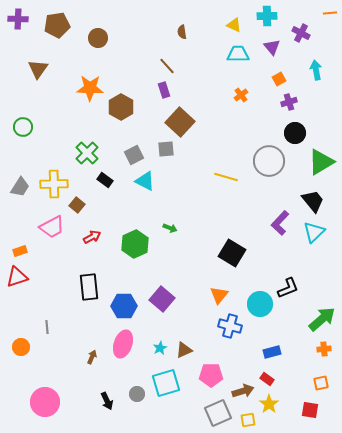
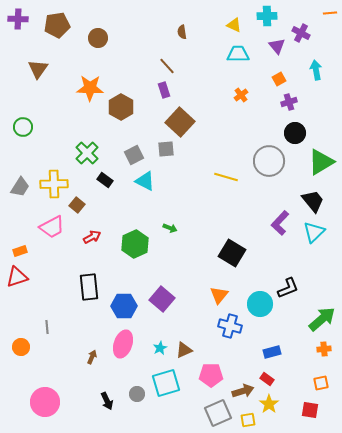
purple triangle at (272, 47): moved 5 px right, 1 px up
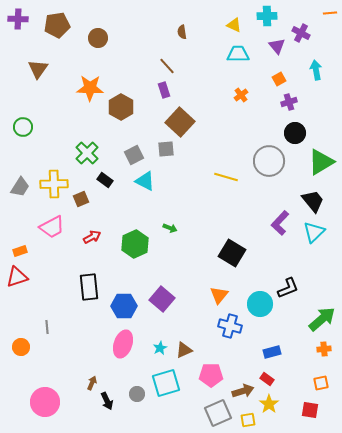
brown square at (77, 205): moved 4 px right, 6 px up; rotated 28 degrees clockwise
brown arrow at (92, 357): moved 26 px down
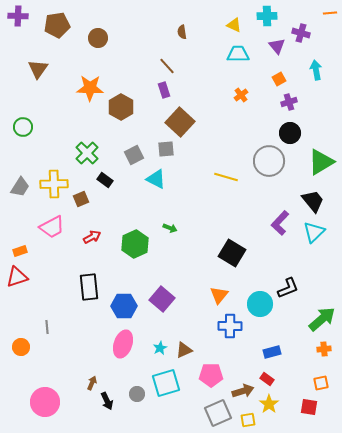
purple cross at (18, 19): moved 3 px up
purple cross at (301, 33): rotated 12 degrees counterclockwise
black circle at (295, 133): moved 5 px left
cyan triangle at (145, 181): moved 11 px right, 2 px up
blue cross at (230, 326): rotated 15 degrees counterclockwise
red square at (310, 410): moved 1 px left, 3 px up
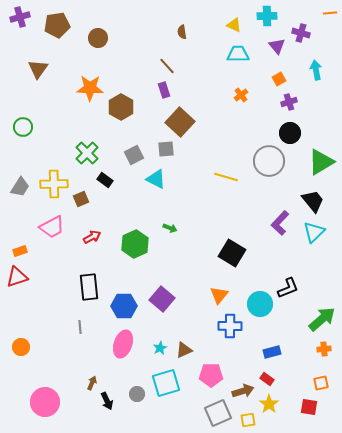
purple cross at (18, 16): moved 2 px right, 1 px down; rotated 18 degrees counterclockwise
gray line at (47, 327): moved 33 px right
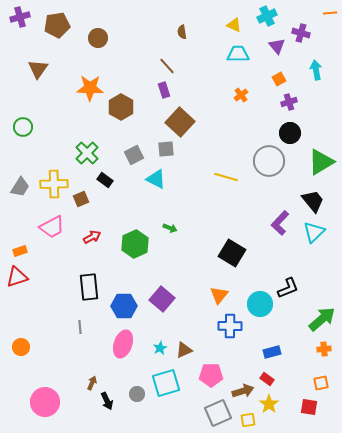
cyan cross at (267, 16): rotated 24 degrees counterclockwise
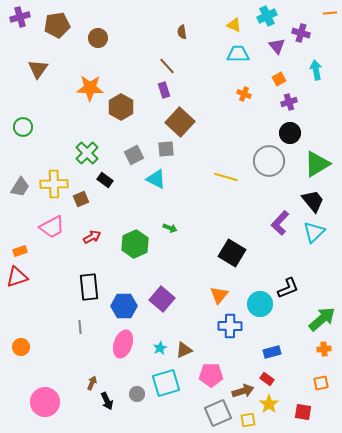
orange cross at (241, 95): moved 3 px right, 1 px up; rotated 32 degrees counterclockwise
green triangle at (321, 162): moved 4 px left, 2 px down
red square at (309, 407): moved 6 px left, 5 px down
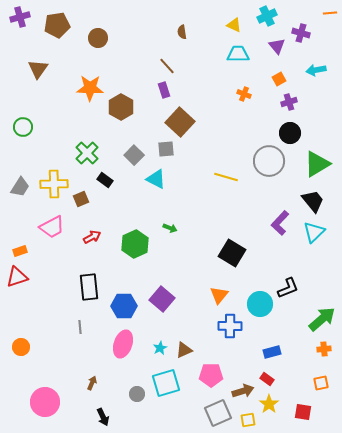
cyan arrow at (316, 70): rotated 90 degrees counterclockwise
gray square at (134, 155): rotated 18 degrees counterclockwise
black arrow at (107, 401): moved 4 px left, 16 px down
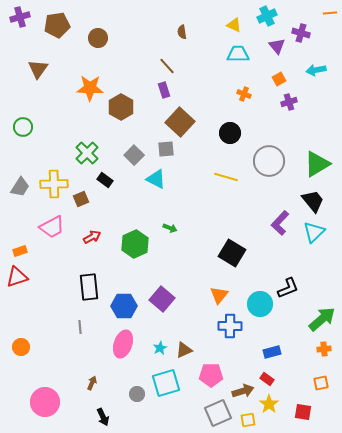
black circle at (290, 133): moved 60 px left
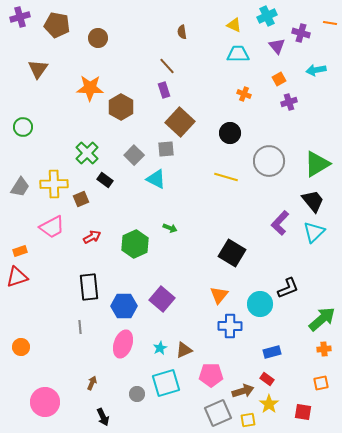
orange line at (330, 13): moved 10 px down; rotated 16 degrees clockwise
brown pentagon at (57, 25): rotated 20 degrees clockwise
